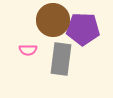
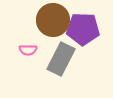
gray rectangle: rotated 20 degrees clockwise
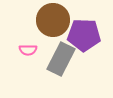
purple pentagon: moved 1 px right, 6 px down
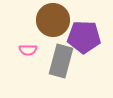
purple pentagon: moved 2 px down
gray rectangle: moved 2 px down; rotated 12 degrees counterclockwise
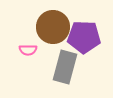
brown circle: moved 7 px down
gray rectangle: moved 4 px right, 6 px down
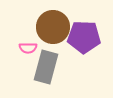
pink semicircle: moved 2 px up
gray rectangle: moved 19 px left
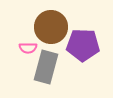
brown circle: moved 2 px left
purple pentagon: moved 1 px left, 8 px down
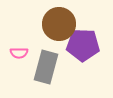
brown circle: moved 8 px right, 3 px up
pink semicircle: moved 9 px left, 5 px down
